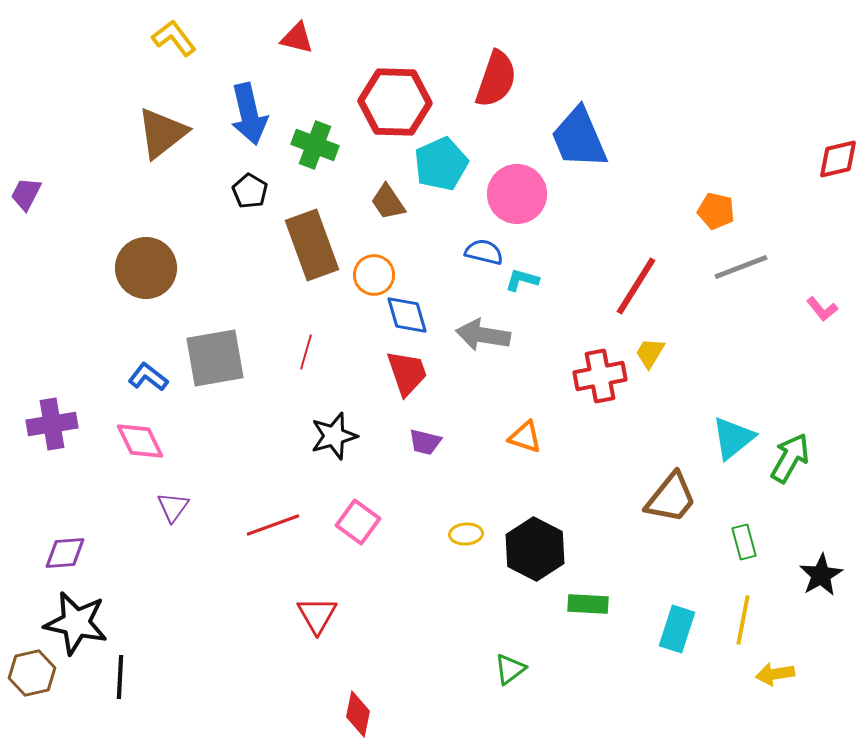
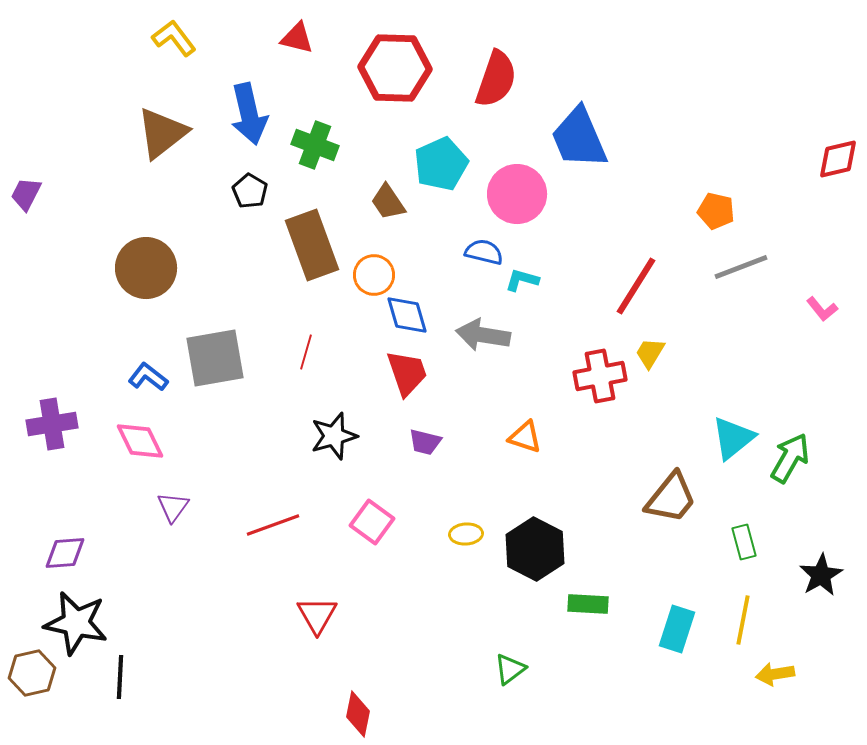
red hexagon at (395, 102): moved 34 px up
pink square at (358, 522): moved 14 px right
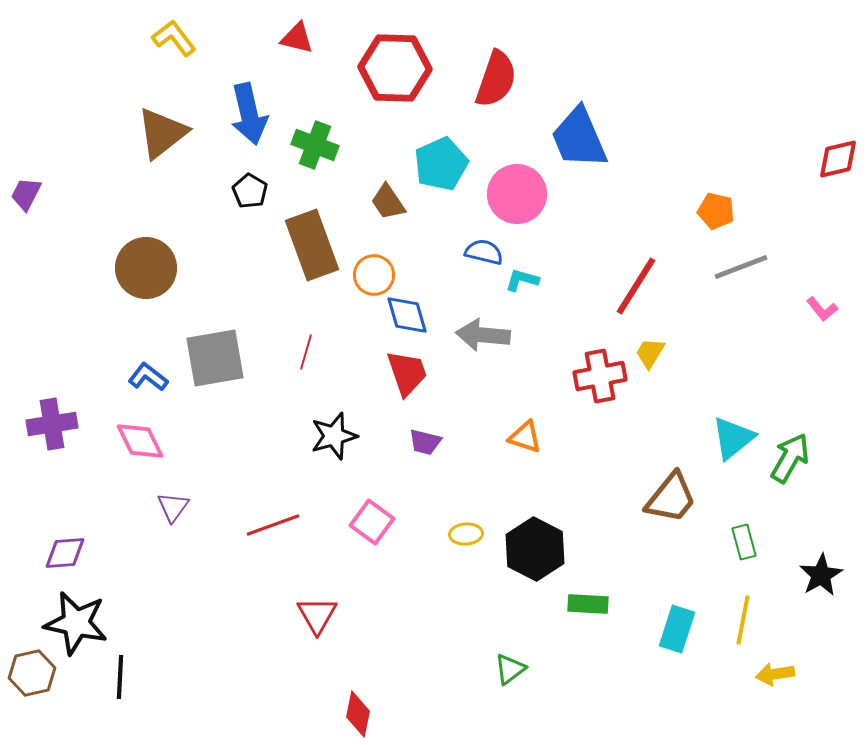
gray arrow at (483, 335): rotated 4 degrees counterclockwise
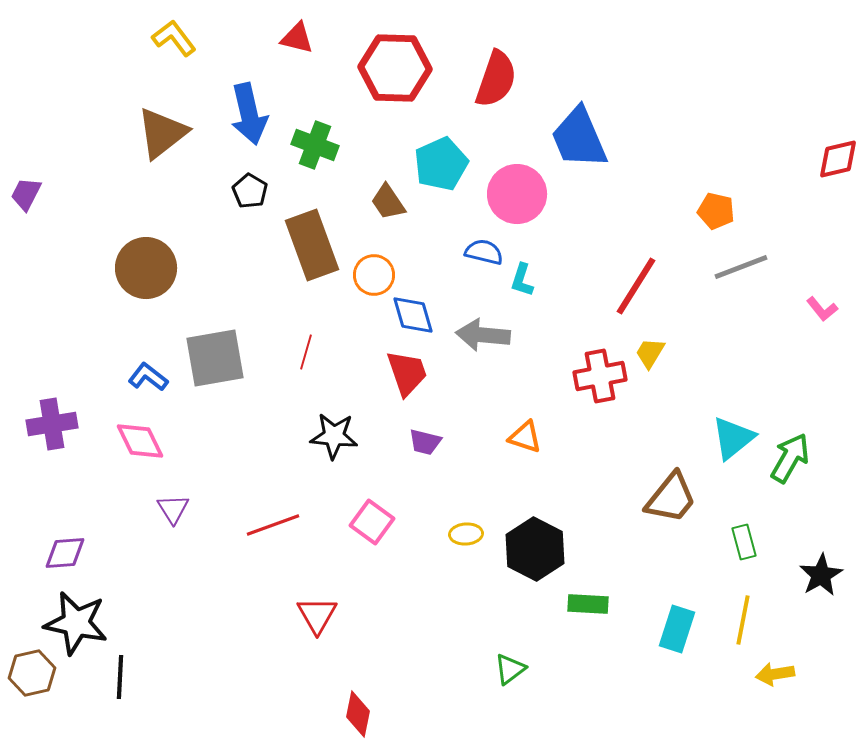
cyan L-shape at (522, 280): rotated 88 degrees counterclockwise
blue diamond at (407, 315): moved 6 px right
black star at (334, 436): rotated 21 degrees clockwise
purple triangle at (173, 507): moved 2 px down; rotated 8 degrees counterclockwise
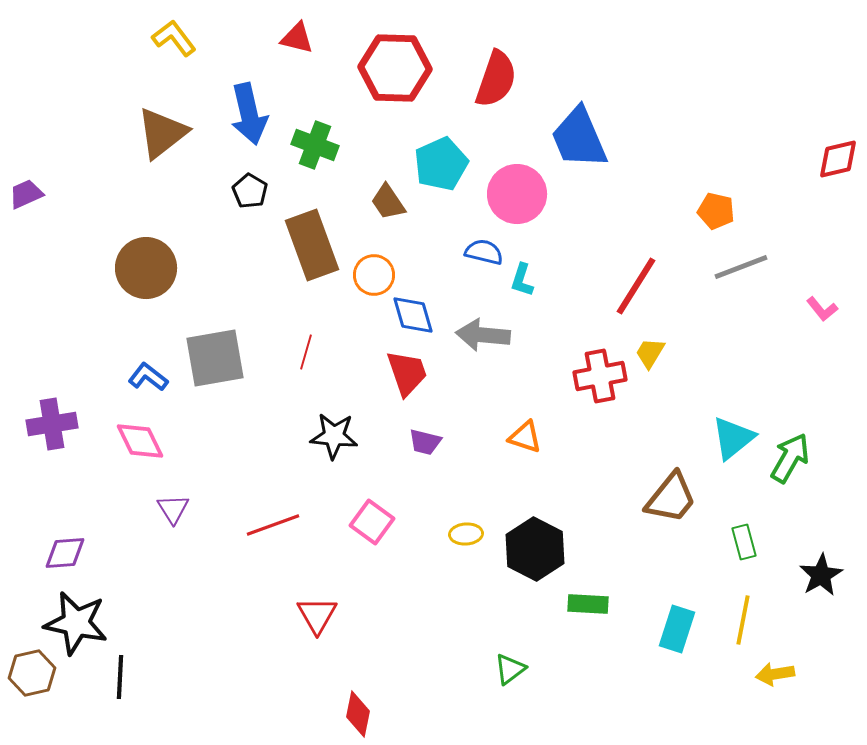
purple trapezoid at (26, 194): rotated 39 degrees clockwise
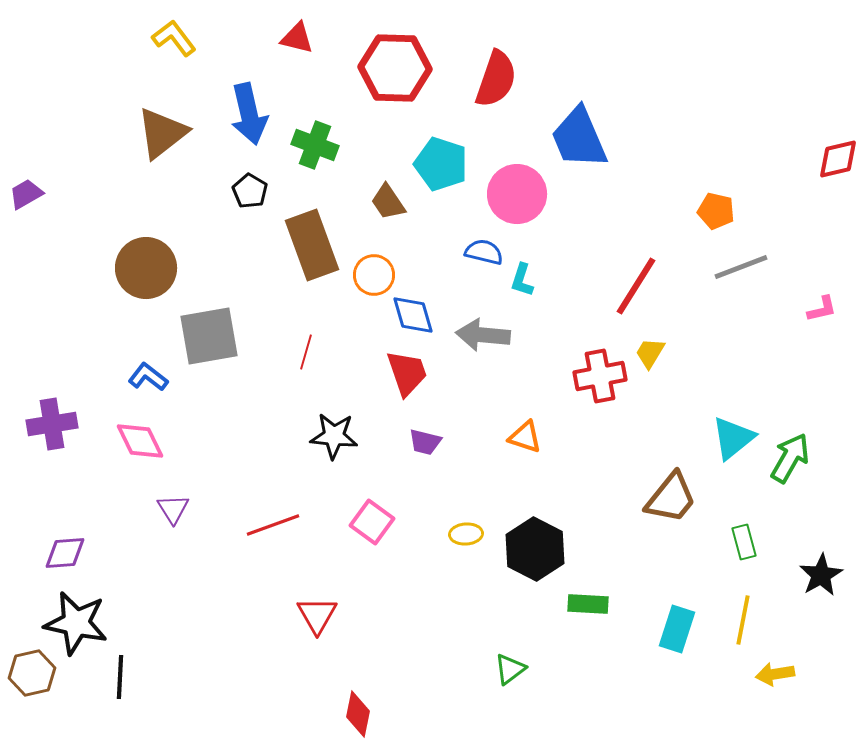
cyan pentagon at (441, 164): rotated 30 degrees counterclockwise
purple trapezoid at (26, 194): rotated 6 degrees counterclockwise
pink L-shape at (822, 309): rotated 64 degrees counterclockwise
gray square at (215, 358): moved 6 px left, 22 px up
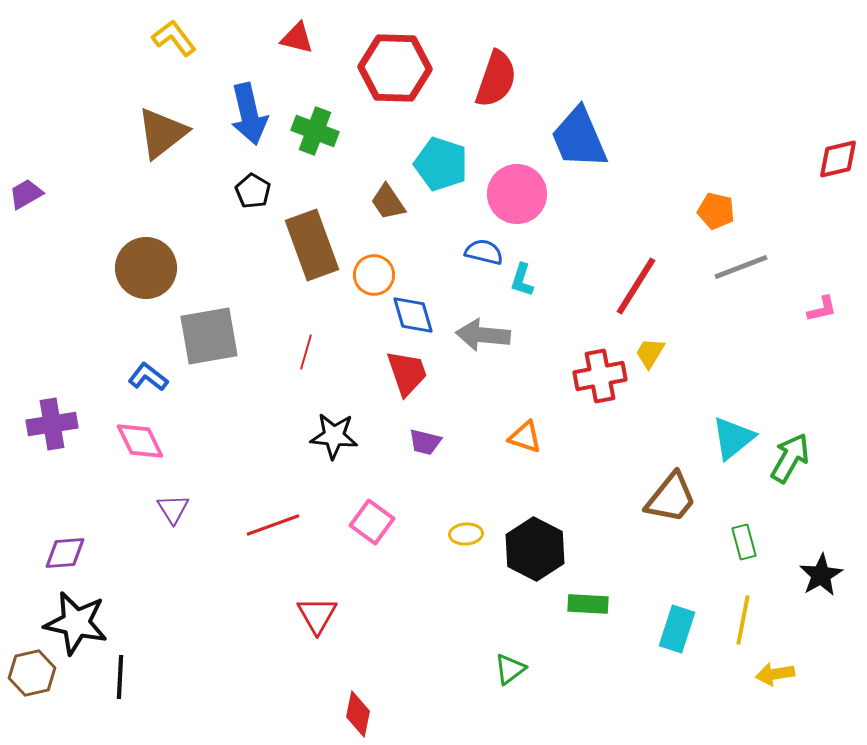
green cross at (315, 145): moved 14 px up
black pentagon at (250, 191): moved 3 px right
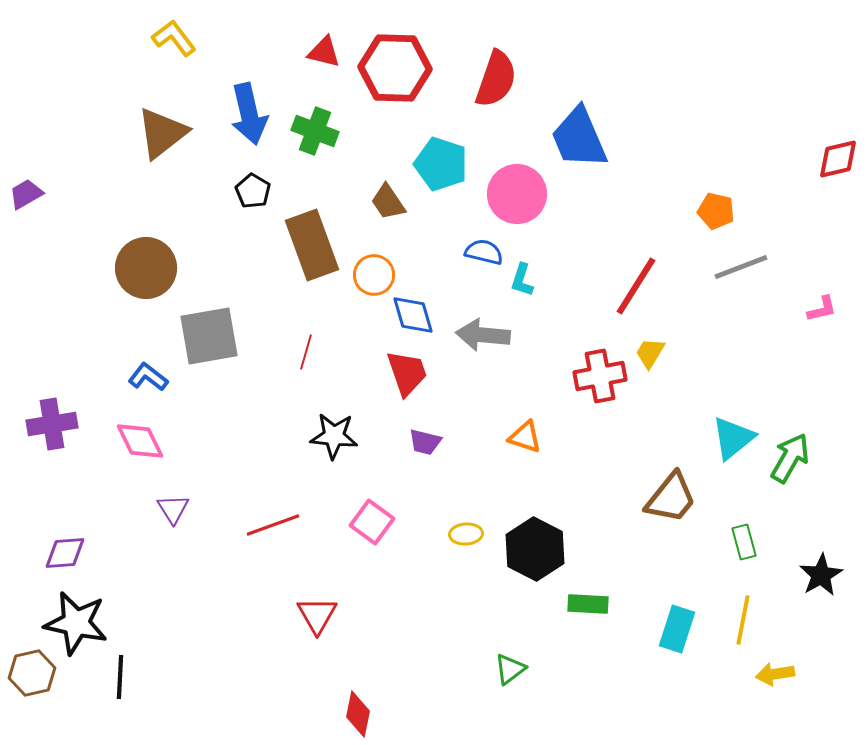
red triangle at (297, 38): moved 27 px right, 14 px down
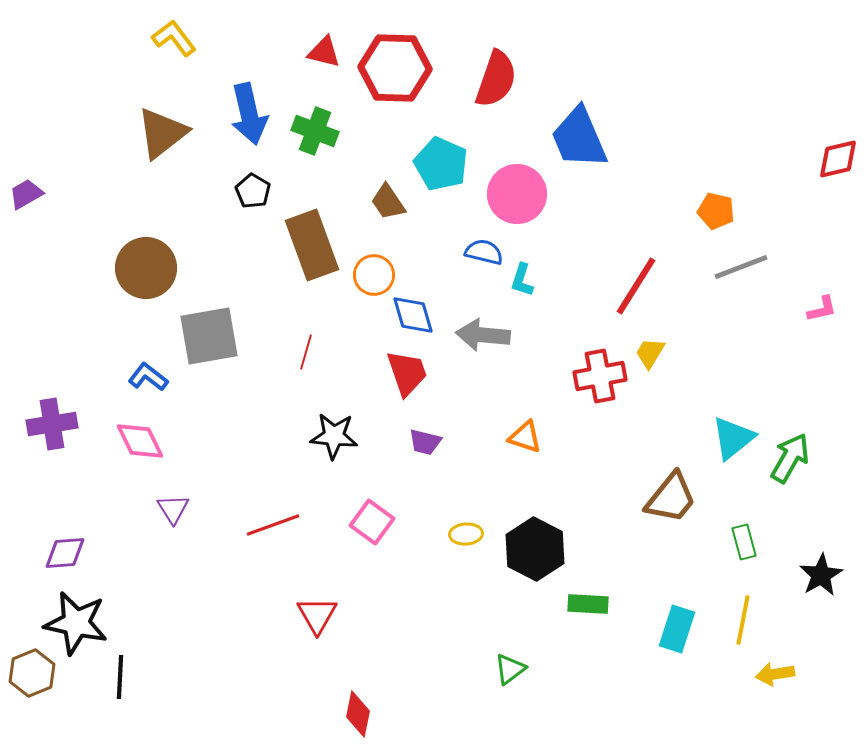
cyan pentagon at (441, 164): rotated 6 degrees clockwise
brown hexagon at (32, 673): rotated 9 degrees counterclockwise
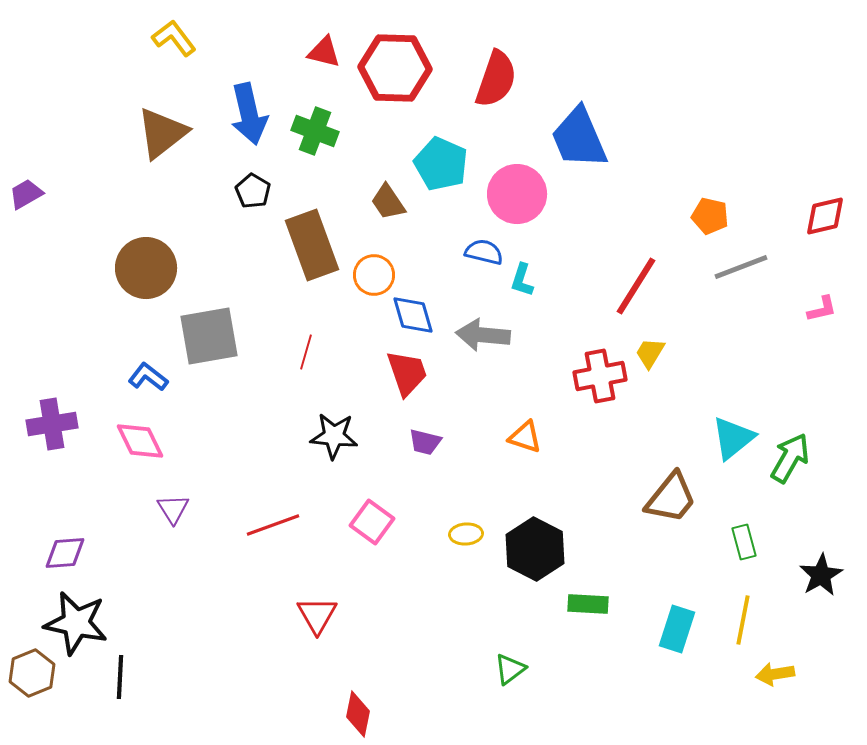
red diamond at (838, 159): moved 13 px left, 57 px down
orange pentagon at (716, 211): moved 6 px left, 5 px down
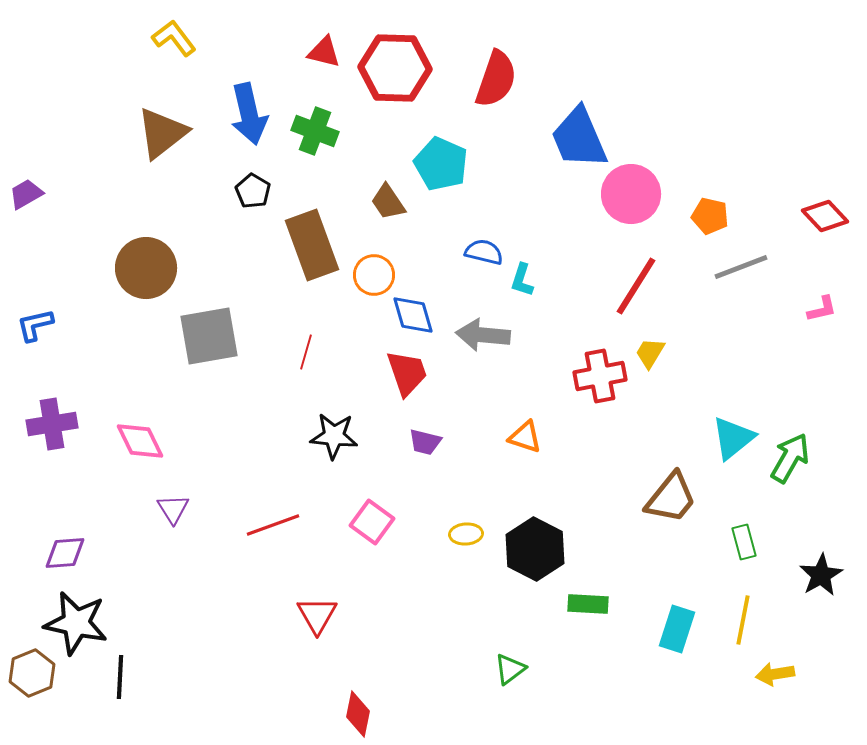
pink circle at (517, 194): moved 114 px right
red diamond at (825, 216): rotated 60 degrees clockwise
blue L-shape at (148, 377): moved 113 px left, 52 px up; rotated 51 degrees counterclockwise
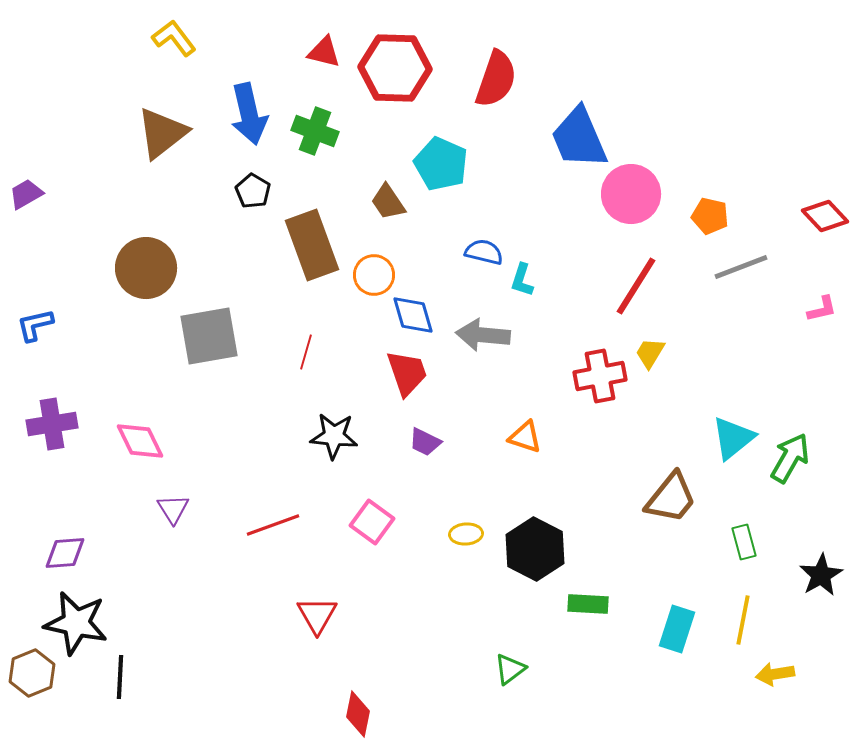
purple trapezoid at (425, 442): rotated 12 degrees clockwise
